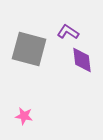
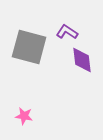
purple L-shape: moved 1 px left
gray square: moved 2 px up
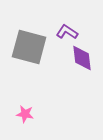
purple diamond: moved 2 px up
pink star: moved 1 px right, 2 px up
